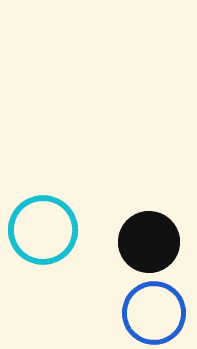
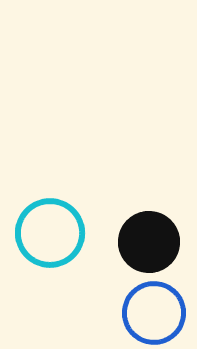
cyan circle: moved 7 px right, 3 px down
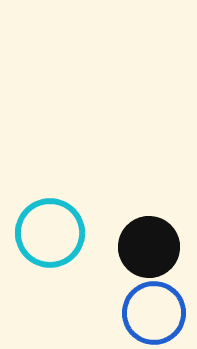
black circle: moved 5 px down
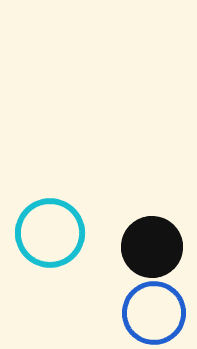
black circle: moved 3 px right
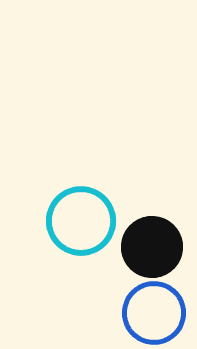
cyan circle: moved 31 px right, 12 px up
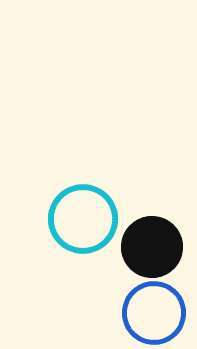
cyan circle: moved 2 px right, 2 px up
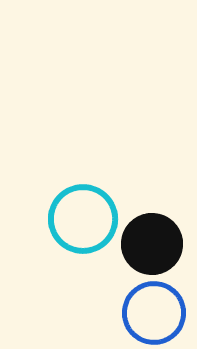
black circle: moved 3 px up
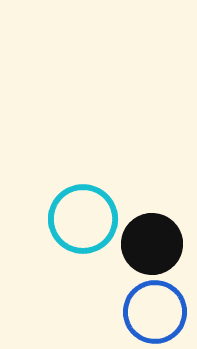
blue circle: moved 1 px right, 1 px up
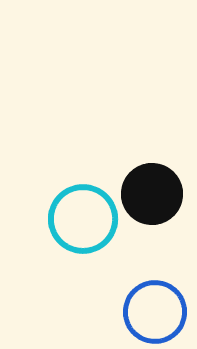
black circle: moved 50 px up
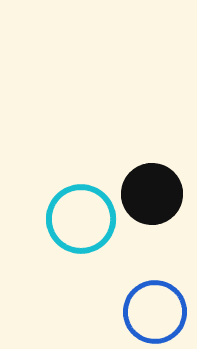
cyan circle: moved 2 px left
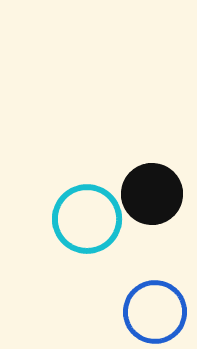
cyan circle: moved 6 px right
